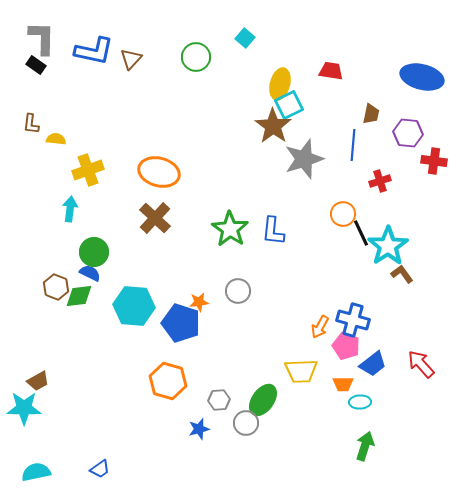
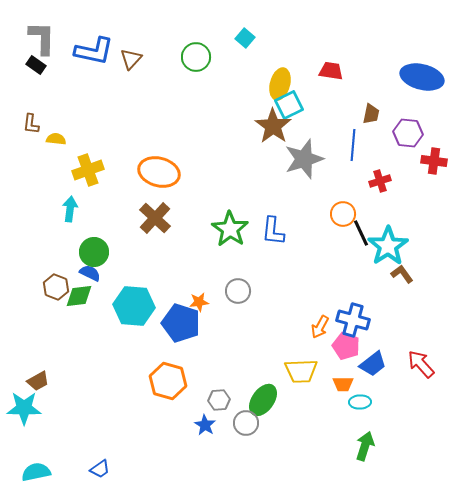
blue star at (199, 429): moved 6 px right, 4 px up; rotated 25 degrees counterclockwise
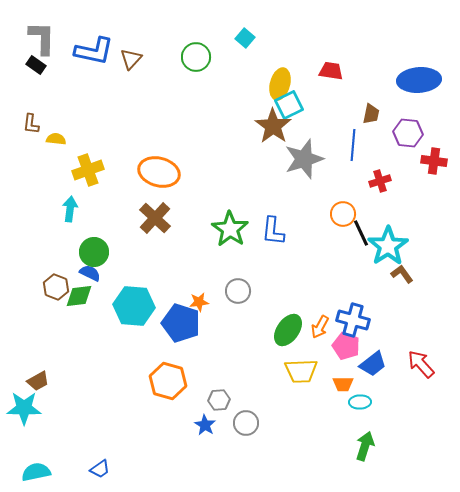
blue ellipse at (422, 77): moved 3 px left, 3 px down; rotated 18 degrees counterclockwise
green ellipse at (263, 400): moved 25 px right, 70 px up
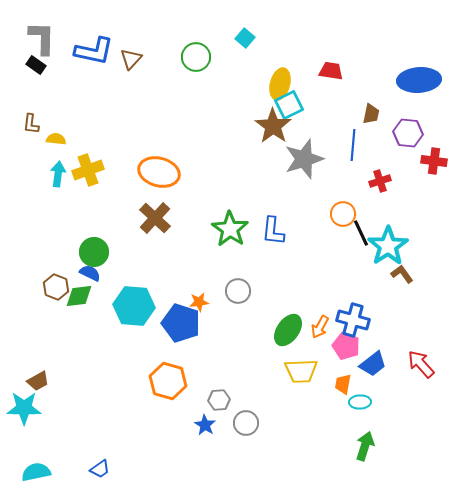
cyan arrow at (70, 209): moved 12 px left, 35 px up
orange trapezoid at (343, 384): rotated 100 degrees clockwise
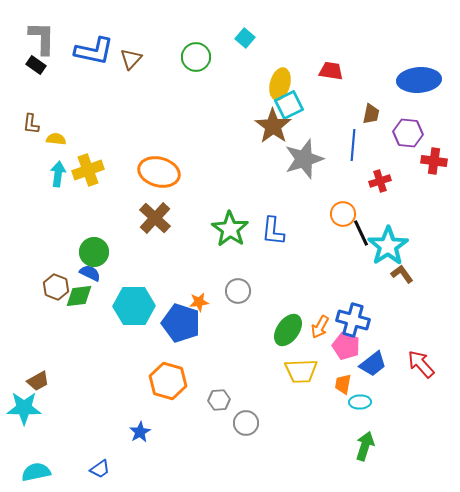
cyan hexagon at (134, 306): rotated 6 degrees counterclockwise
blue star at (205, 425): moved 65 px left, 7 px down; rotated 10 degrees clockwise
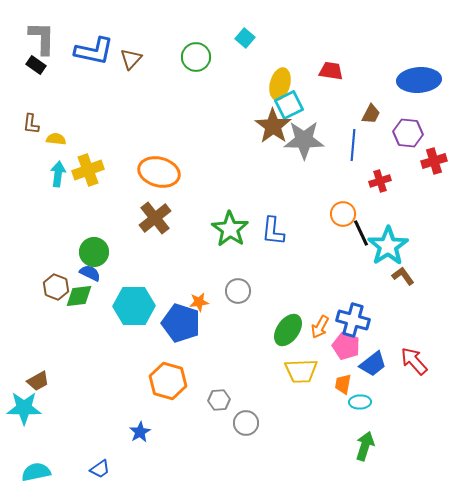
brown trapezoid at (371, 114): rotated 15 degrees clockwise
gray star at (304, 159): moved 19 px up; rotated 18 degrees clockwise
red cross at (434, 161): rotated 25 degrees counterclockwise
brown cross at (155, 218): rotated 8 degrees clockwise
brown L-shape at (402, 274): moved 1 px right, 2 px down
red arrow at (421, 364): moved 7 px left, 3 px up
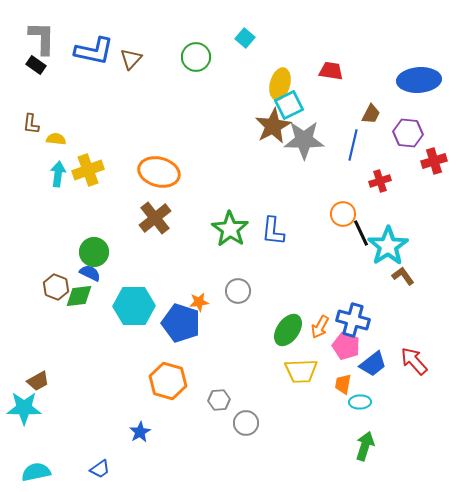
brown star at (273, 126): rotated 9 degrees clockwise
blue line at (353, 145): rotated 8 degrees clockwise
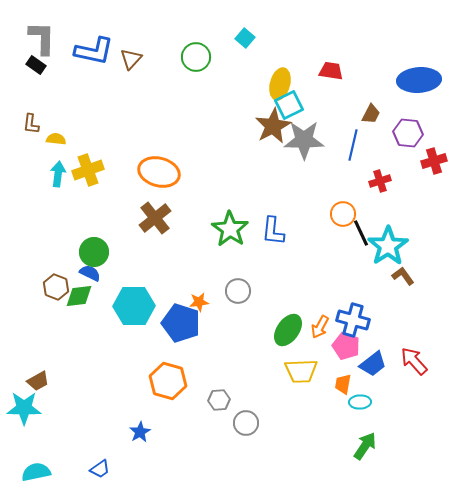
green arrow at (365, 446): rotated 16 degrees clockwise
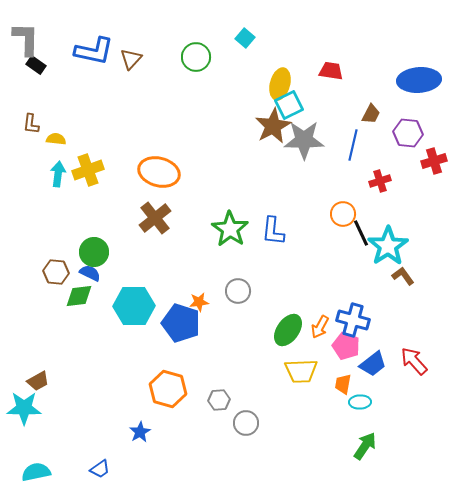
gray L-shape at (42, 38): moved 16 px left, 1 px down
brown hexagon at (56, 287): moved 15 px up; rotated 15 degrees counterclockwise
orange hexagon at (168, 381): moved 8 px down
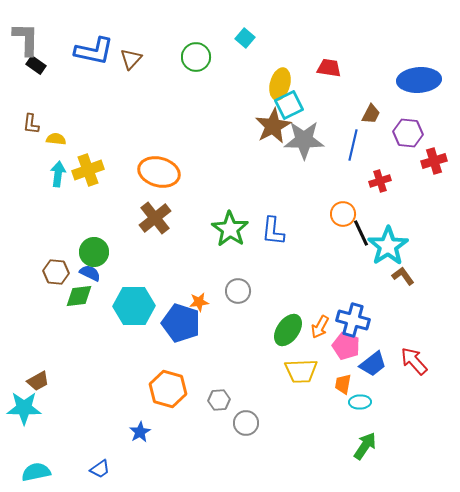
red trapezoid at (331, 71): moved 2 px left, 3 px up
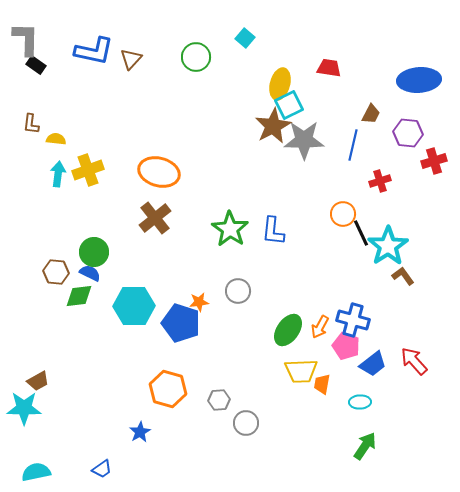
orange trapezoid at (343, 384): moved 21 px left
blue trapezoid at (100, 469): moved 2 px right
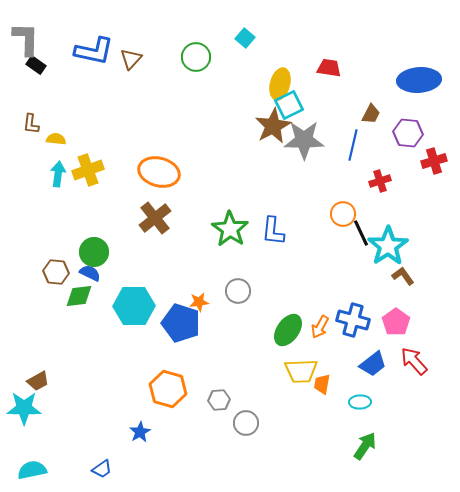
pink pentagon at (346, 346): moved 50 px right, 24 px up; rotated 16 degrees clockwise
cyan semicircle at (36, 472): moved 4 px left, 2 px up
